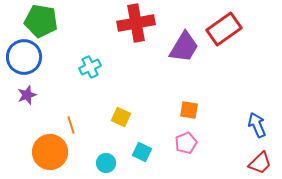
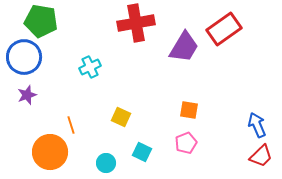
red trapezoid: moved 1 px right, 7 px up
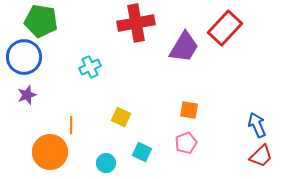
red rectangle: moved 1 px right, 1 px up; rotated 12 degrees counterclockwise
orange line: rotated 18 degrees clockwise
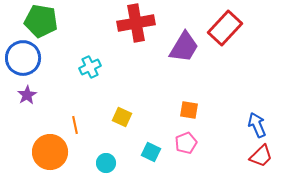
blue circle: moved 1 px left, 1 px down
purple star: rotated 12 degrees counterclockwise
yellow square: moved 1 px right
orange line: moved 4 px right; rotated 12 degrees counterclockwise
cyan square: moved 9 px right
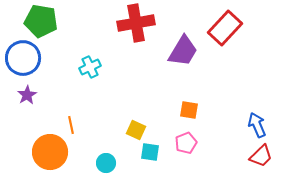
purple trapezoid: moved 1 px left, 4 px down
yellow square: moved 14 px right, 13 px down
orange line: moved 4 px left
cyan square: moved 1 px left; rotated 18 degrees counterclockwise
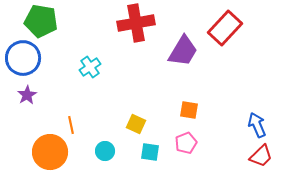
cyan cross: rotated 10 degrees counterclockwise
yellow square: moved 6 px up
cyan circle: moved 1 px left, 12 px up
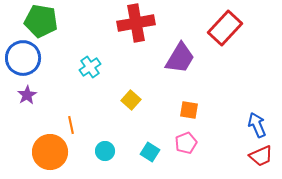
purple trapezoid: moved 3 px left, 7 px down
yellow square: moved 5 px left, 24 px up; rotated 18 degrees clockwise
cyan square: rotated 24 degrees clockwise
red trapezoid: rotated 20 degrees clockwise
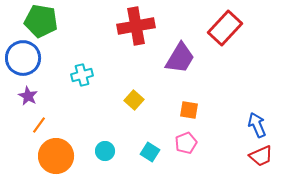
red cross: moved 3 px down
cyan cross: moved 8 px left, 8 px down; rotated 20 degrees clockwise
purple star: moved 1 px right, 1 px down; rotated 12 degrees counterclockwise
yellow square: moved 3 px right
orange line: moved 32 px left; rotated 48 degrees clockwise
orange circle: moved 6 px right, 4 px down
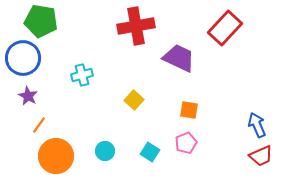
purple trapezoid: moved 1 px left; rotated 96 degrees counterclockwise
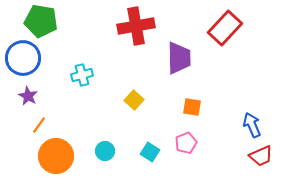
purple trapezoid: rotated 64 degrees clockwise
orange square: moved 3 px right, 3 px up
blue arrow: moved 5 px left
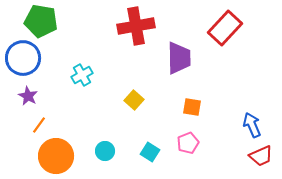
cyan cross: rotated 15 degrees counterclockwise
pink pentagon: moved 2 px right
